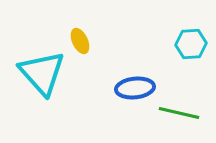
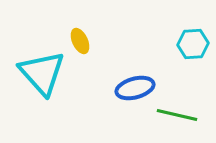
cyan hexagon: moved 2 px right
blue ellipse: rotated 9 degrees counterclockwise
green line: moved 2 px left, 2 px down
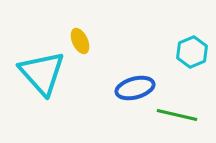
cyan hexagon: moved 1 px left, 8 px down; rotated 20 degrees counterclockwise
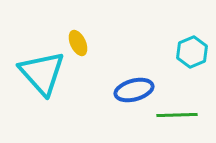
yellow ellipse: moved 2 px left, 2 px down
blue ellipse: moved 1 px left, 2 px down
green line: rotated 15 degrees counterclockwise
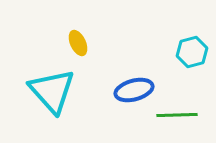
cyan hexagon: rotated 8 degrees clockwise
cyan triangle: moved 10 px right, 18 px down
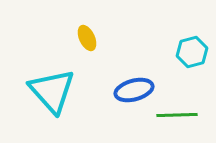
yellow ellipse: moved 9 px right, 5 px up
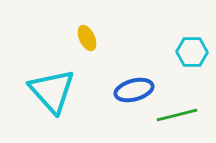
cyan hexagon: rotated 16 degrees clockwise
green line: rotated 12 degrees counterclockwise
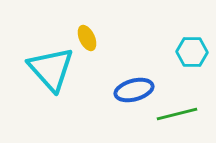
cyan triangle: moved 1 px left, 22 px up
green line: moved 1 px up
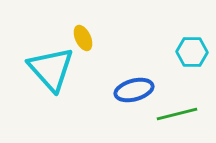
yellow ellipse: moved 4 px left
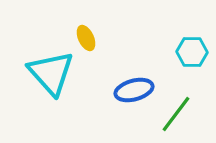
yellow ellipse: moved 3 px right
cyan triangle: moved 4 px down
green line: moved 1 px left; rotated 39 degrees counterclockwise
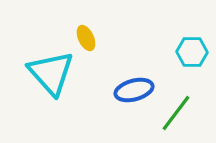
green line: moved 1 px up
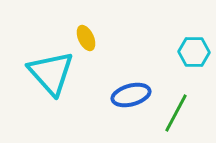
cyan hexagon: moved 2 px right
blue ellipse: moved 3 px left, 5 px down
green line: rotated 9 degrees counterclockwise
